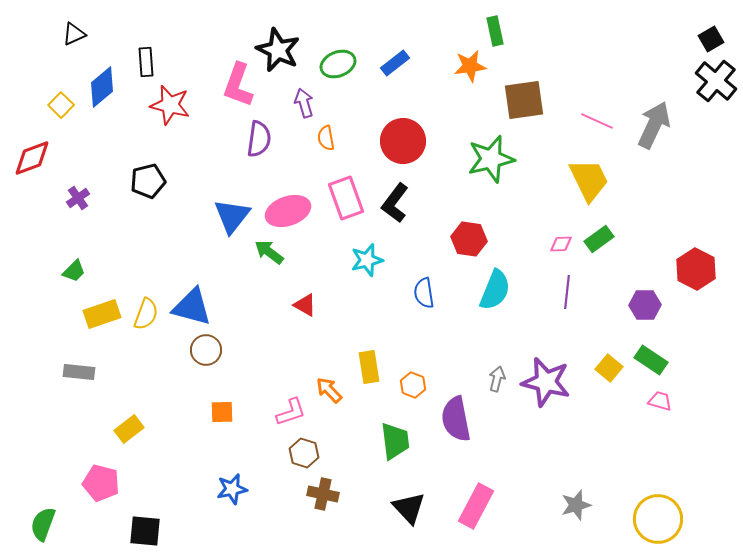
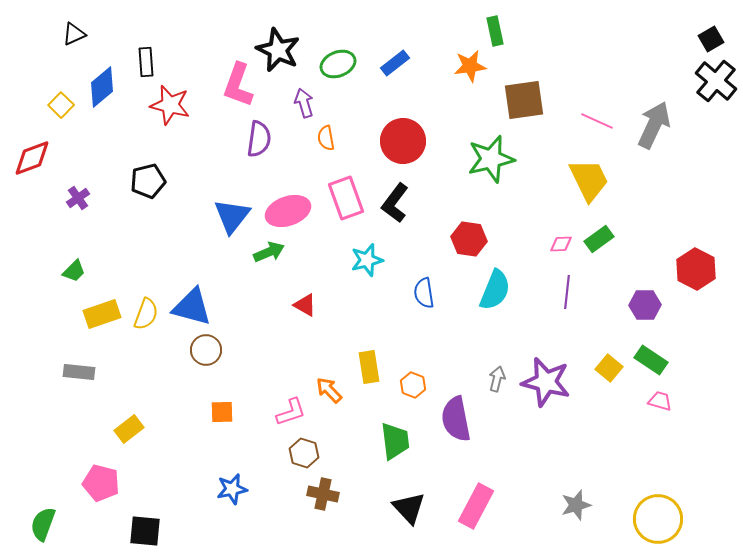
green arrow at (269, 252): rotated 120 degrees clockwise
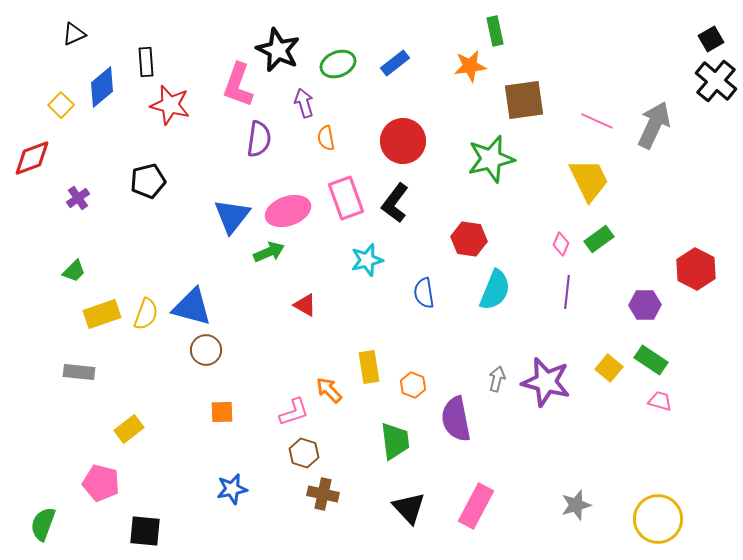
pink diamond at (561, 244): rotated 65 degrees counterclockwise
pink L-shape at (291, 412): moved 3 px right
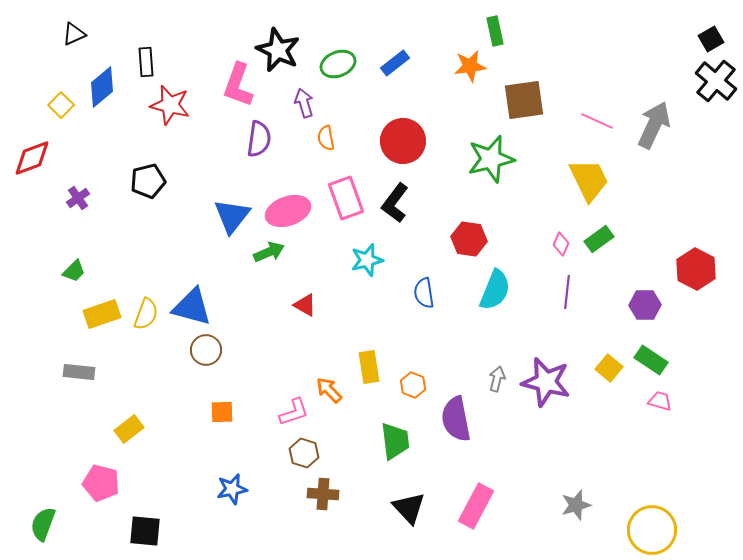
brown cross at (323, 494): rotated 8 degrees counterclockwise
yellow circle at (658, 519): moved 6 px left, 11 px down
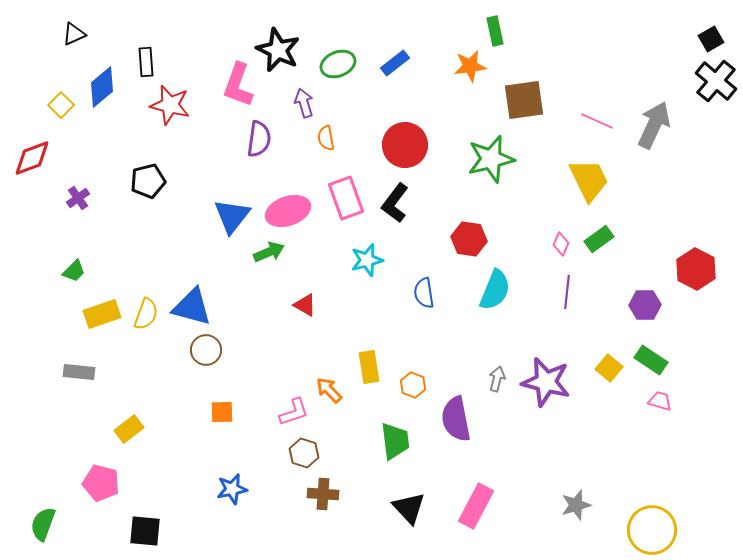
red circle at (403, 141): moved 2 px right, 4 px down
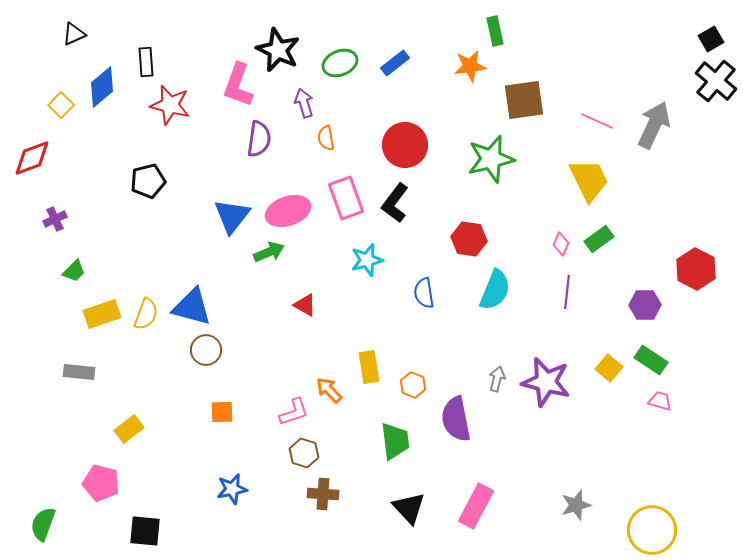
green ellipse at (338, 64): moved 2 px right, 1 px up
purple cross at (78, 198): moved 23 px left, 21 px down; rotated 10 degrees clockwise
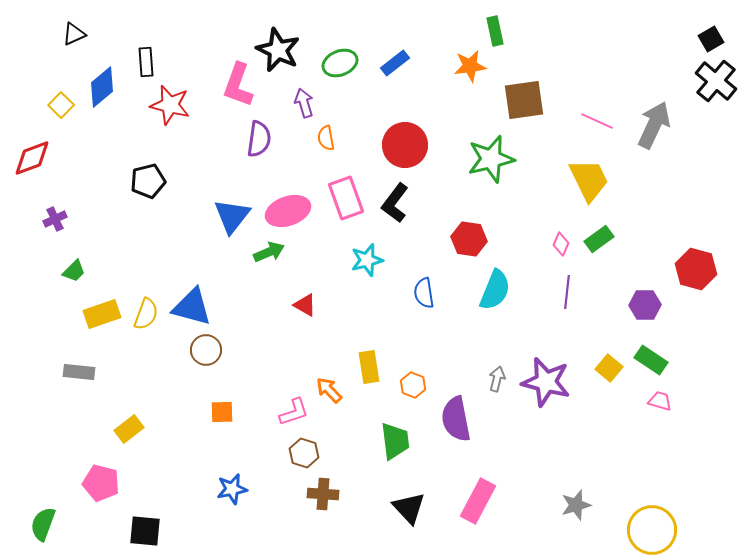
red hexagon at (696, 269): rotated 12 degrees counterclockwise
pink rectangle at (476, 506): moved 2 px right, 5 px up
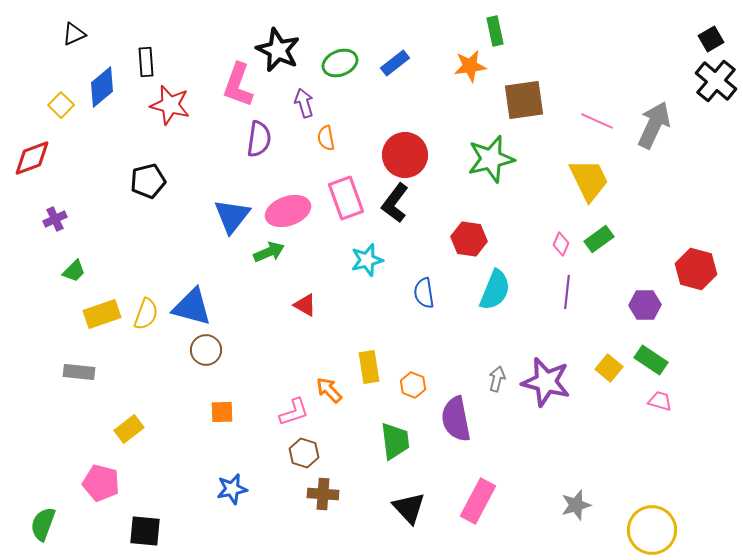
red circle at (405, 145): moved 10 px down
